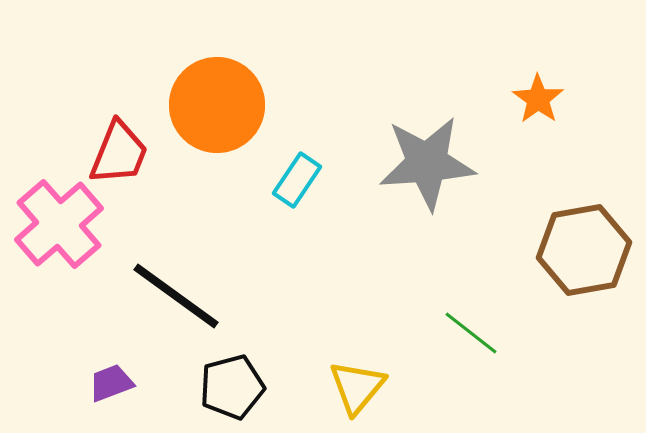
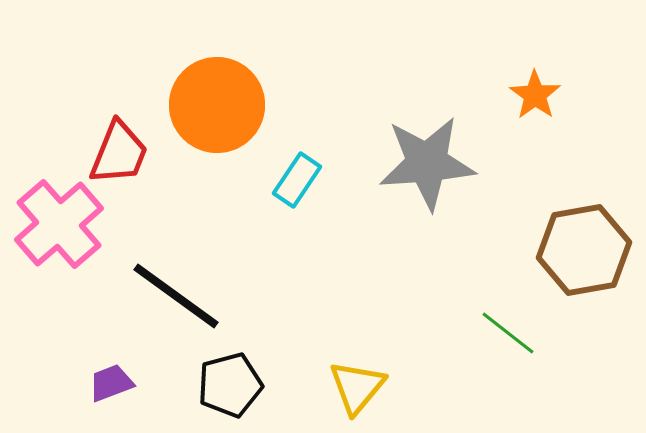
orange star: moved 3 px left, 4 px up
green line: moved 37 px right
black pentagon: moved 2 px left, 2 px up
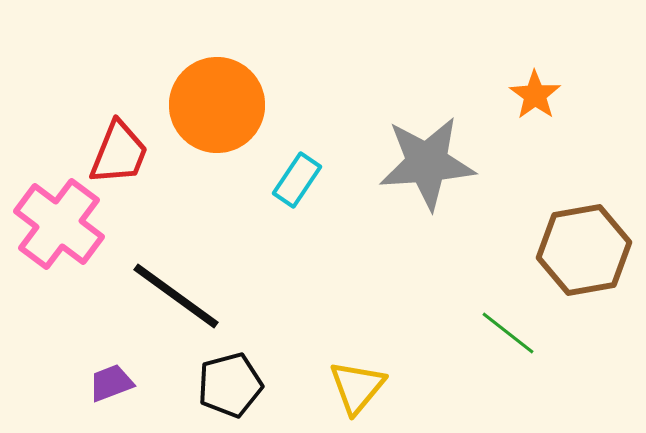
pink cross: rotated 12 degrees counterclockwise
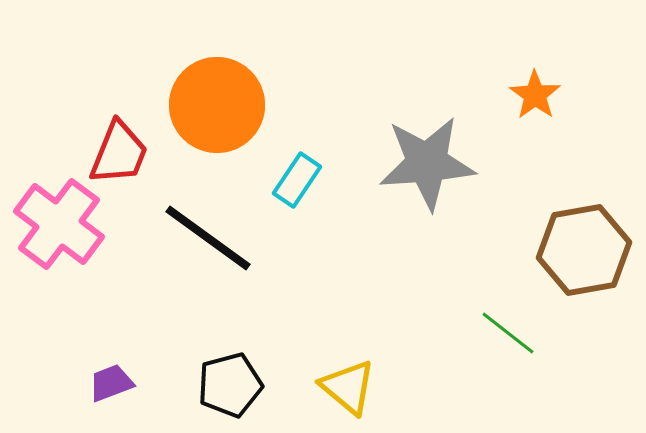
black line: moved 32 px right, 58 px up
yellow triangle: moved 9 px left; rotated 30 degrees counterclockwise
